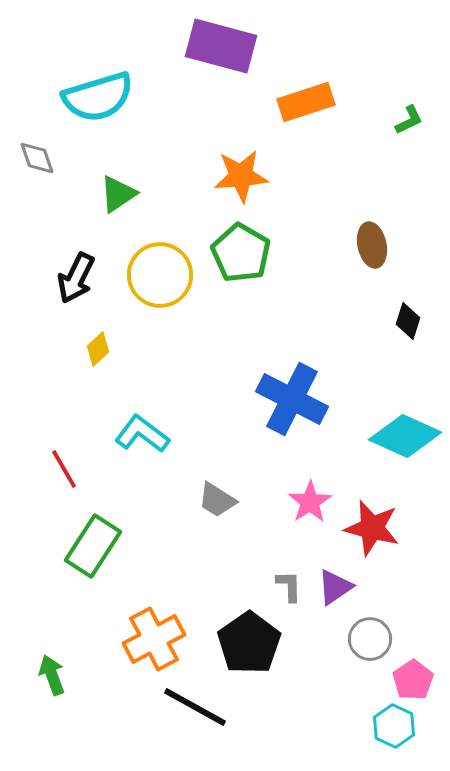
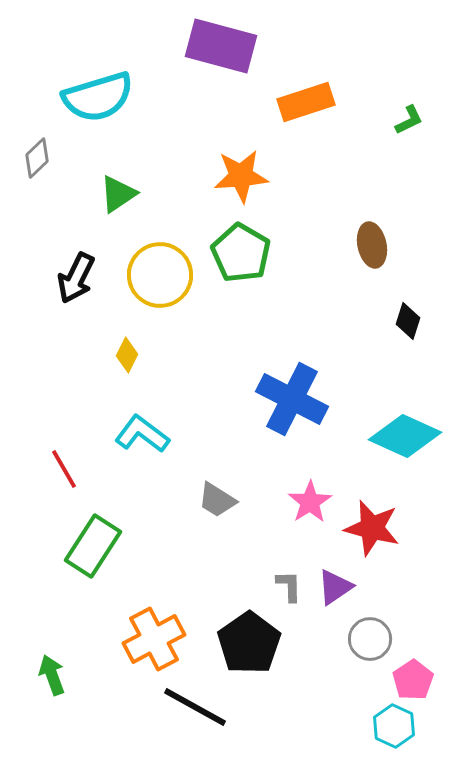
gray diamond: rotated 66 degrees clockwise
yellow diamond: moved 29 px right, 6 px down; rotated 20 degrees counterclockwise
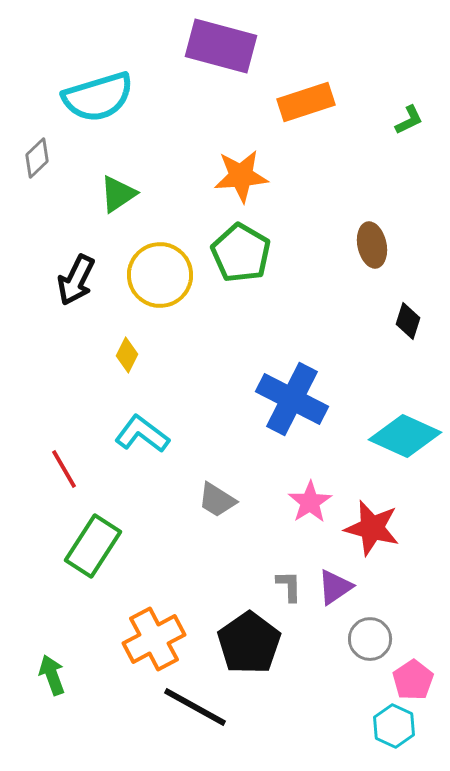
black arrow: moved 2 px down
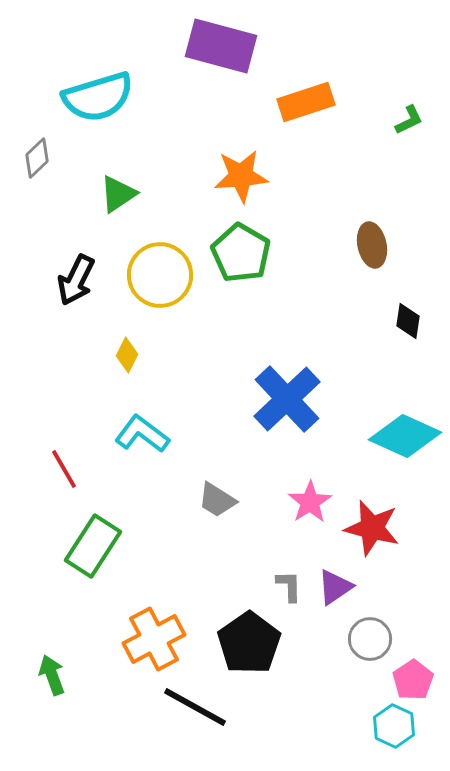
black diamond: rotated 9 degrees counterclockwise
blue cross: moved 5 px left; rotated 20 degrees clockwise
